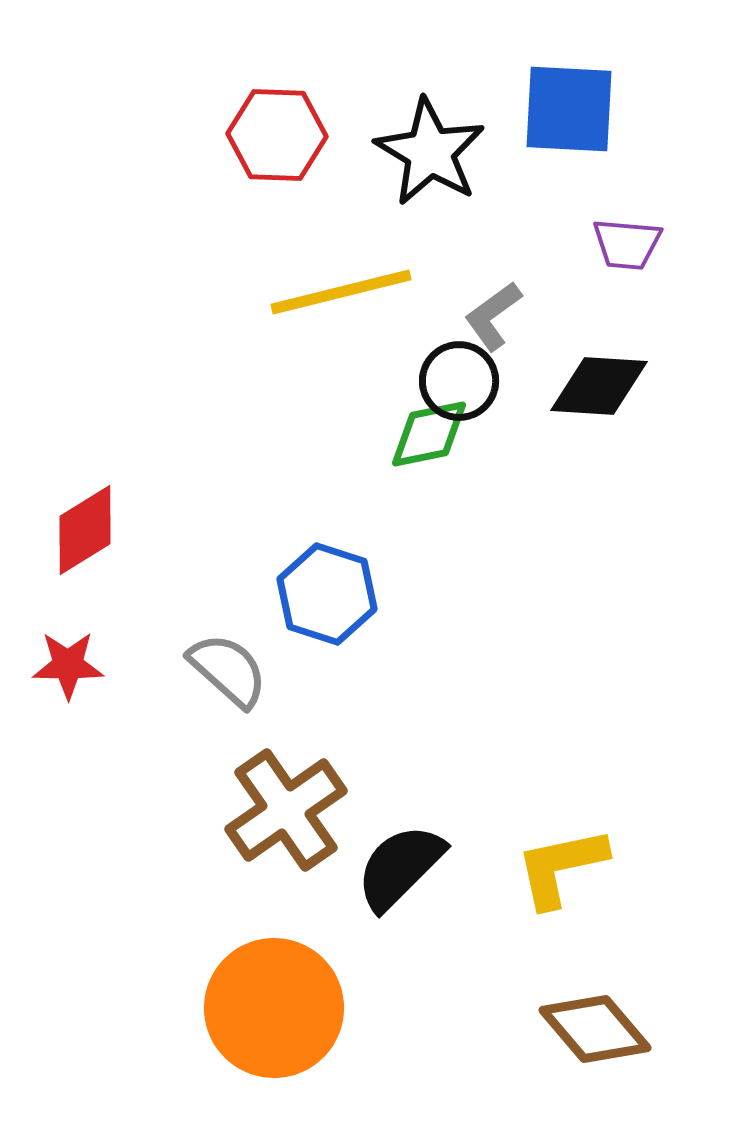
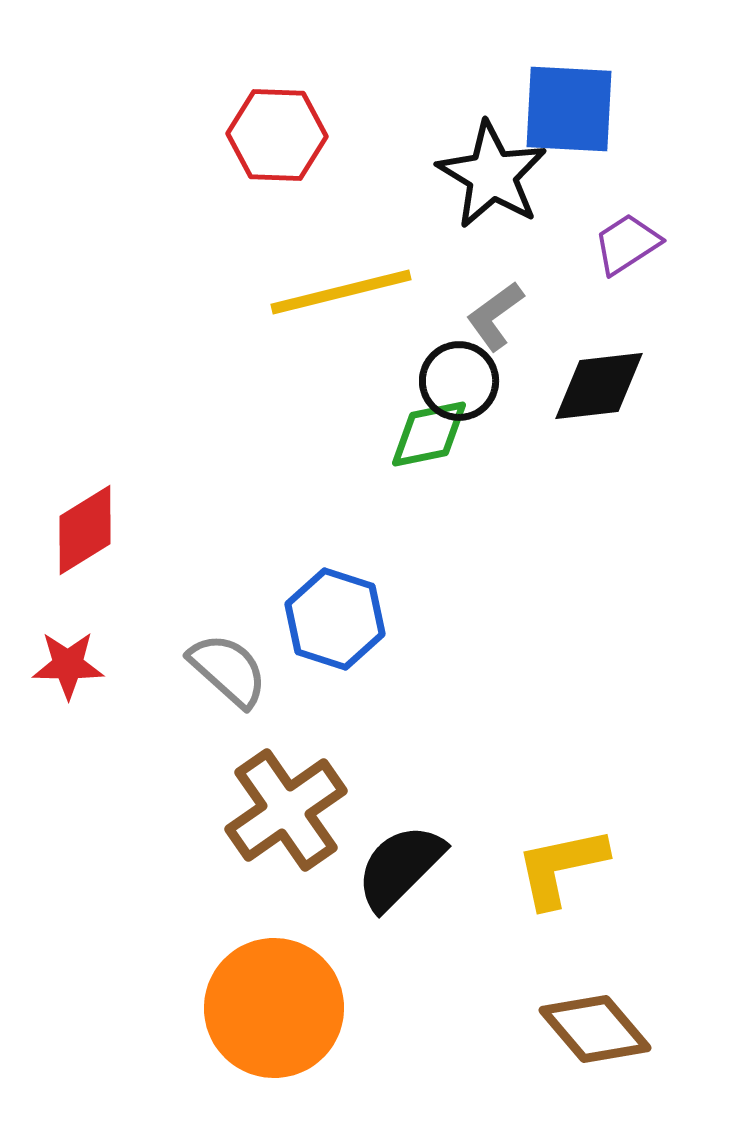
black star: moved 62 px right, 23 px down
purple trapezoid: rotated 142 degrees clockwise
gray L-shape: moved 2 px right
black diamond: rotated 10 degrees counterclockwise
blue hexagon: moved 8 px right, 25 px down
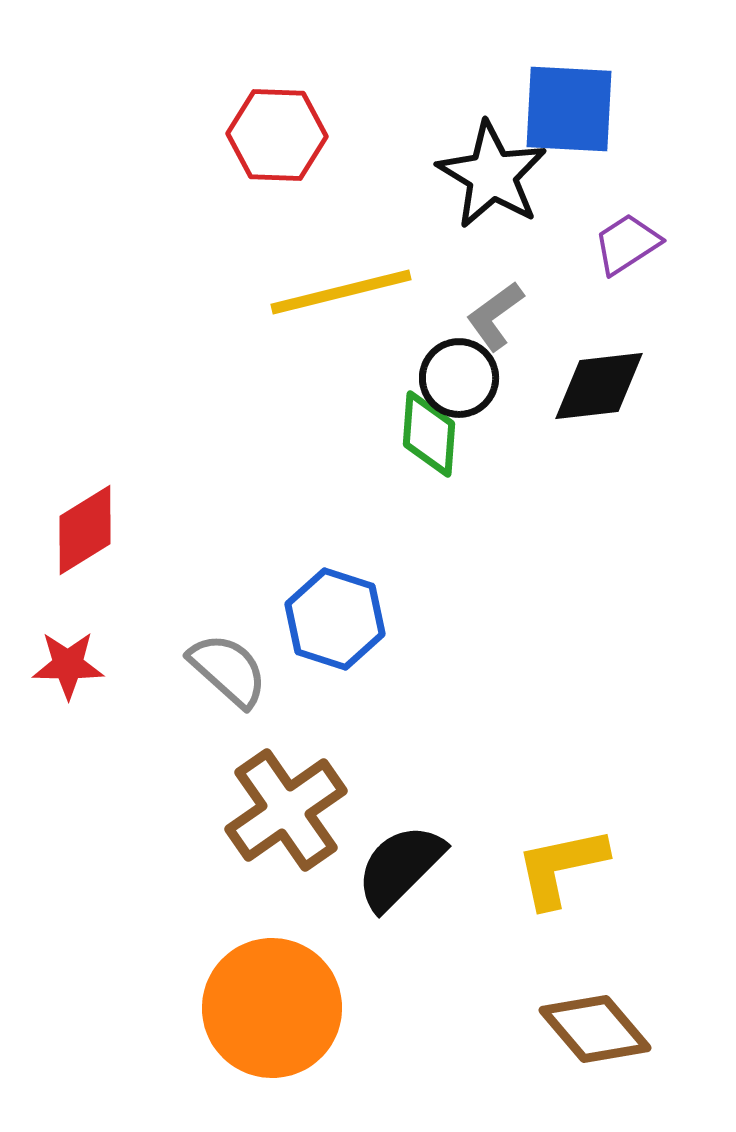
black circle: moved 3 px up
green diamond: rotated 74 degrees counterclockwise
orange circle: moved 2 px left
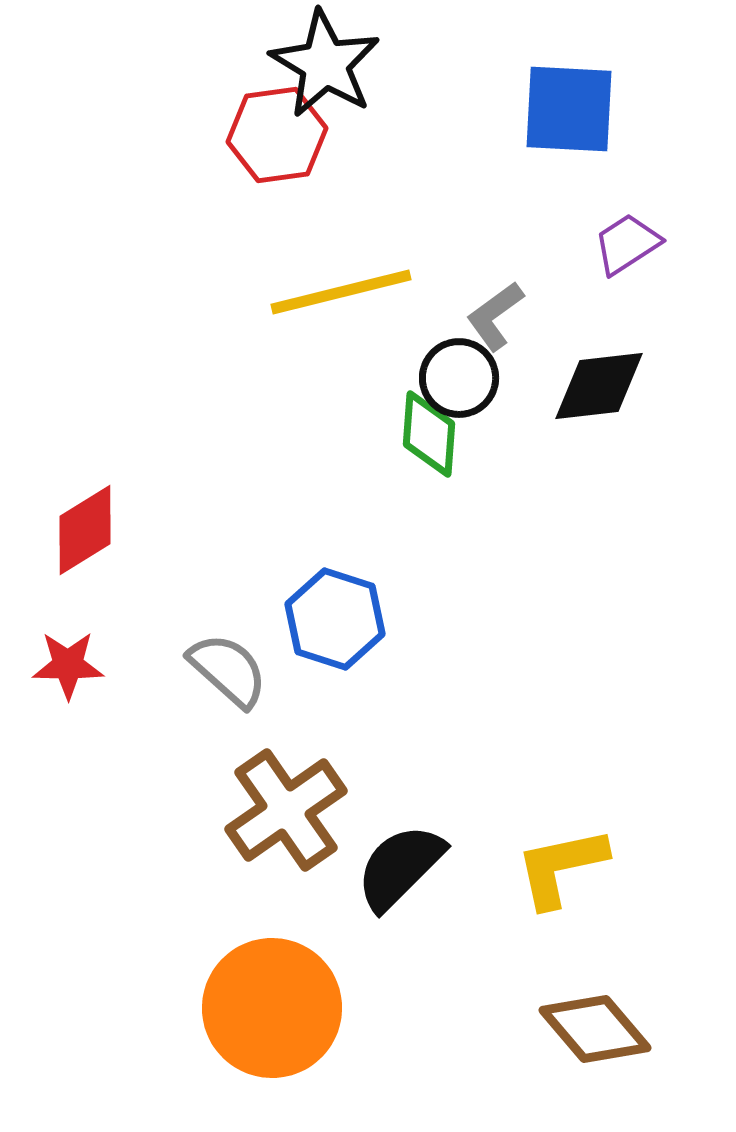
red hexagon: rotated 10 degrees counterclockwise
black star: moved 167 px left, 111 px up
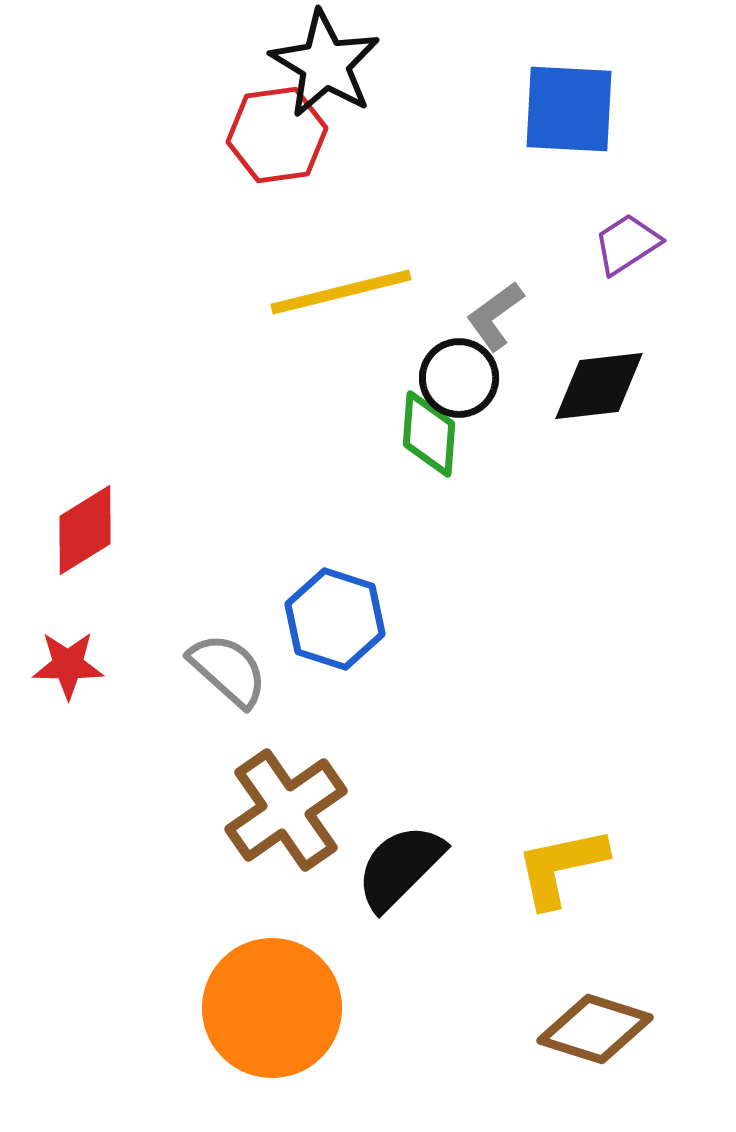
brown diamond: rotated 32 degrees counterclockwise
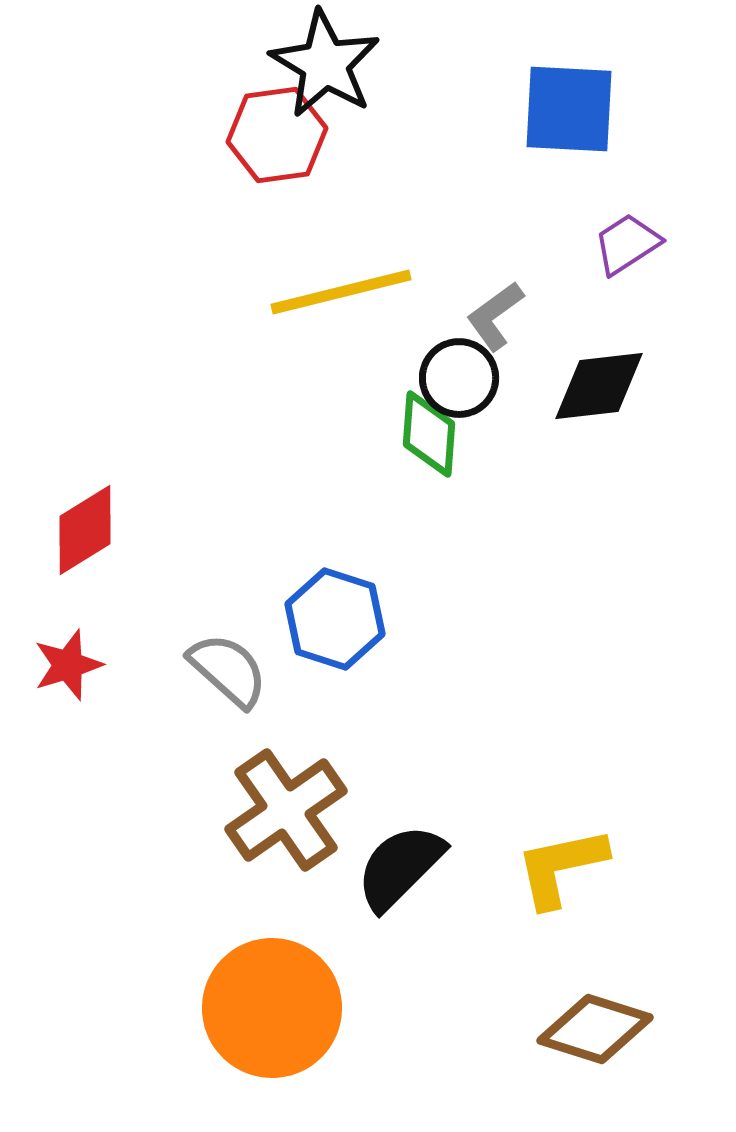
red star: rotated 18 degrees counterclockwise
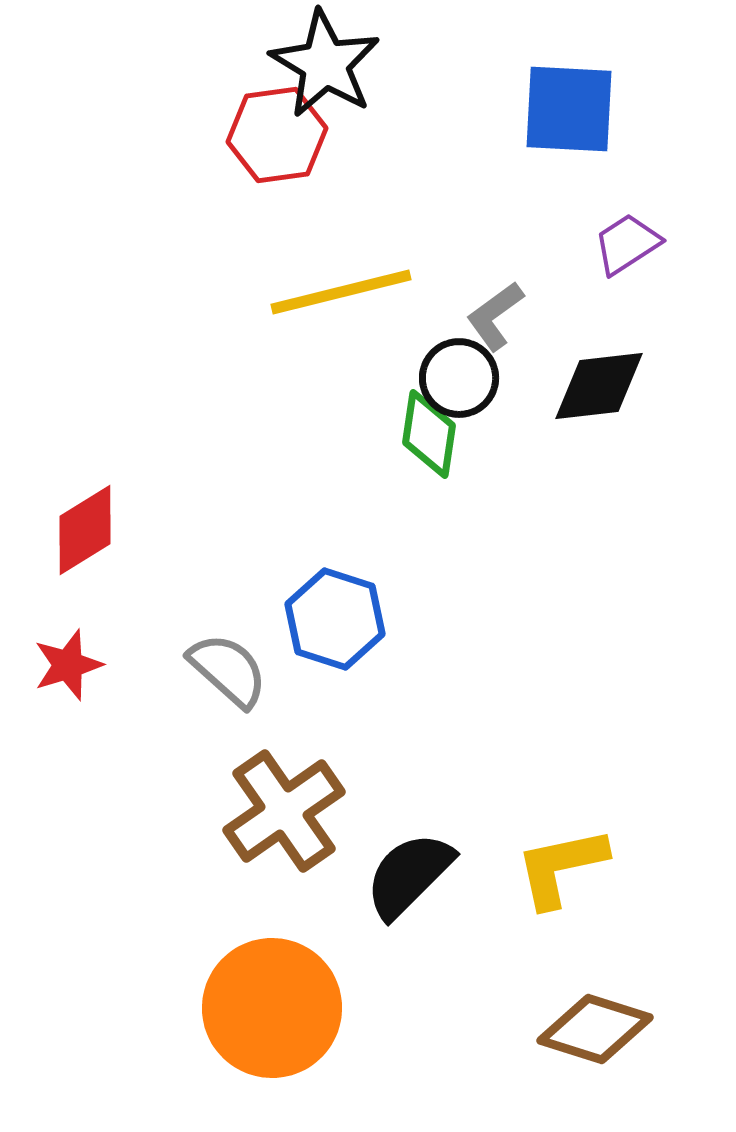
green diamond: rotated 4 degrees clockwise
brown cross: moved 2 px left, 1 px down
black semicircle: moved 9 px right, 8 px down
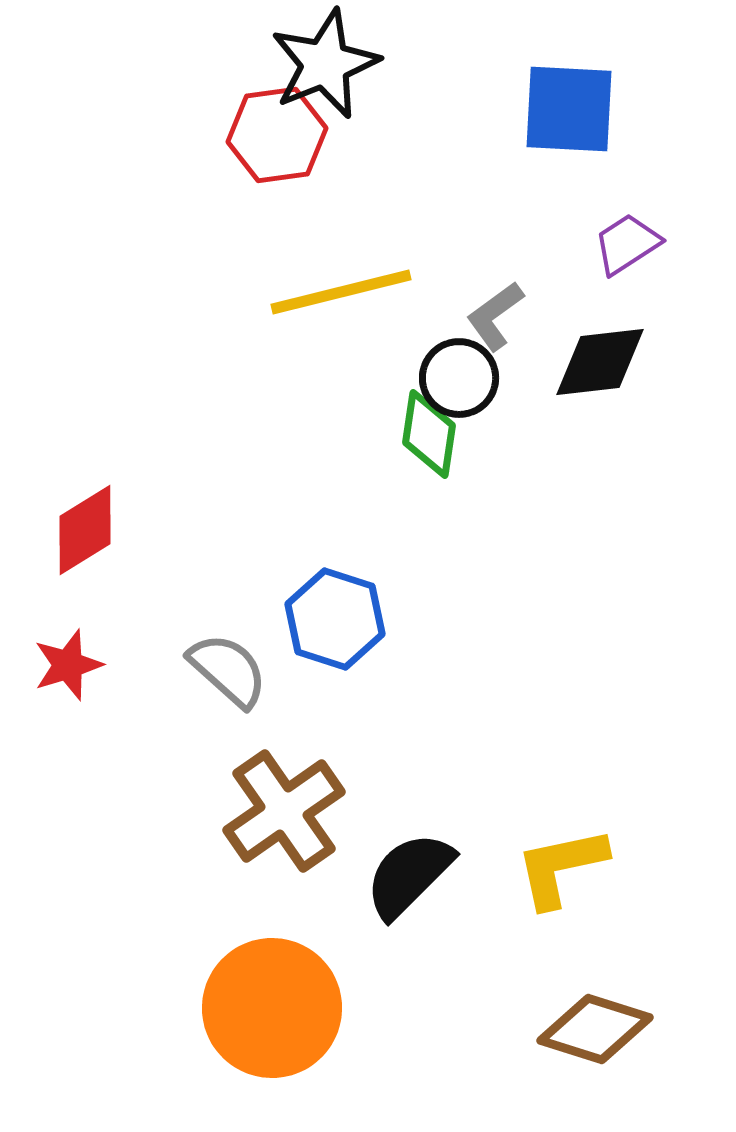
black star: rotated 19 degrees clockwise
black diamond: moved 1 px right, 24 px up
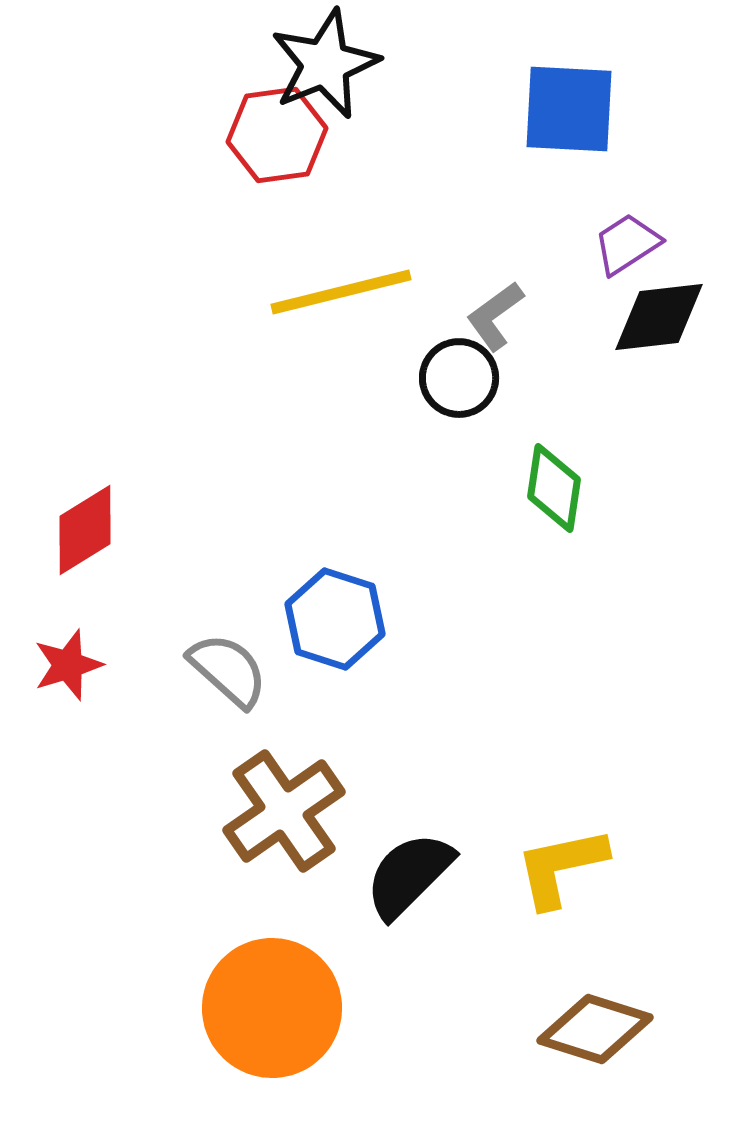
black diamond: moved 59 px right, 45 px up
green diamond: moved 125 px right, 54 px down
